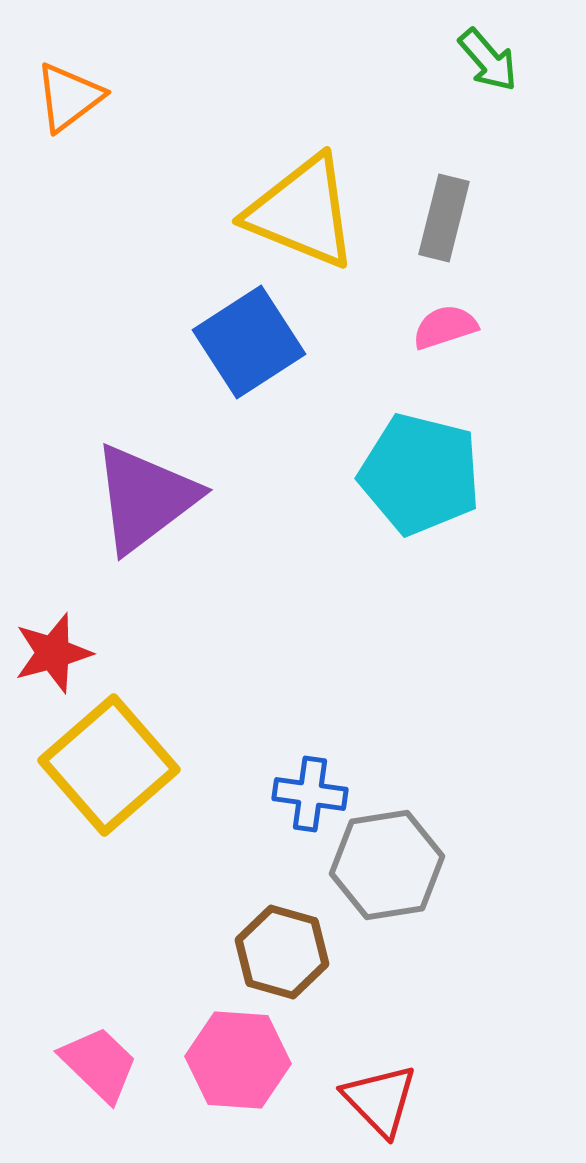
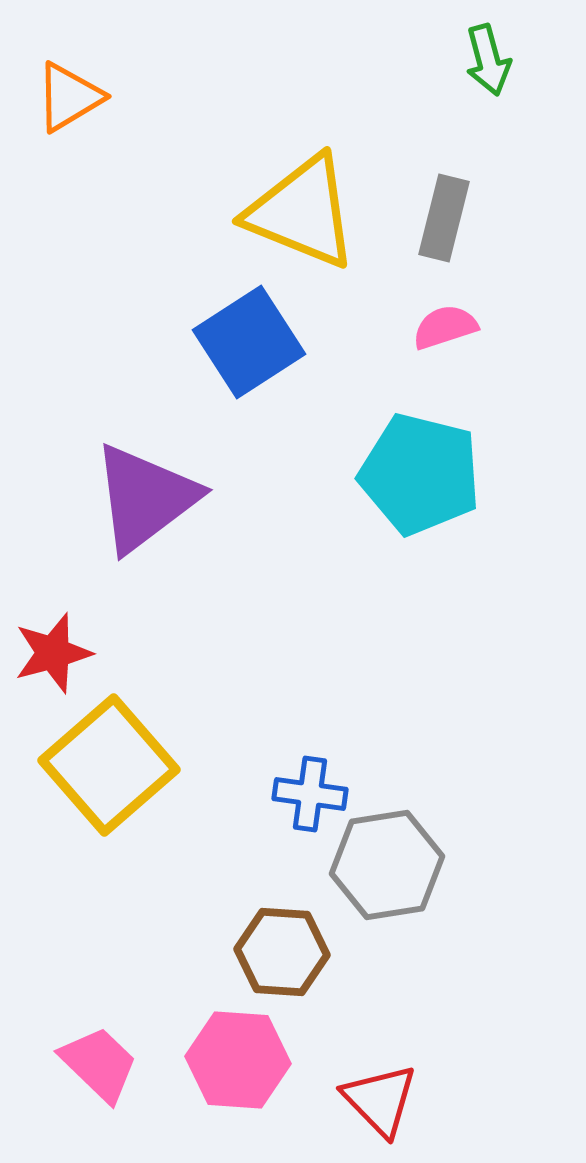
green arrow: rotated 26 degrees clockwise
orange triangle: rotated 6 degrees clockwise
brown hexagon: rotated 12 degrees counterclockwise
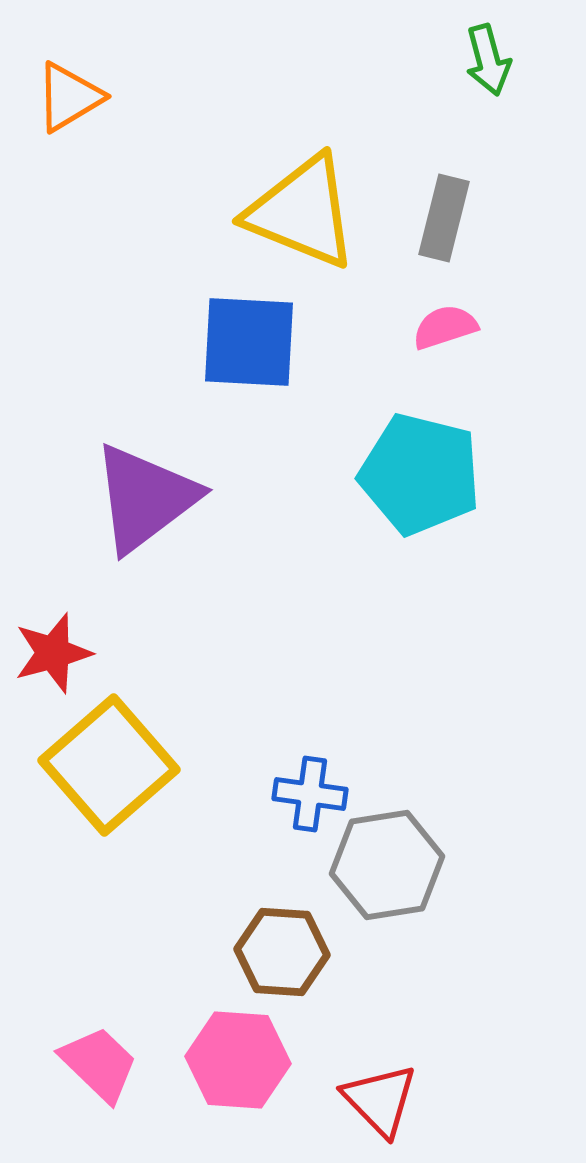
blue square: rotated 36 degrees clockwise
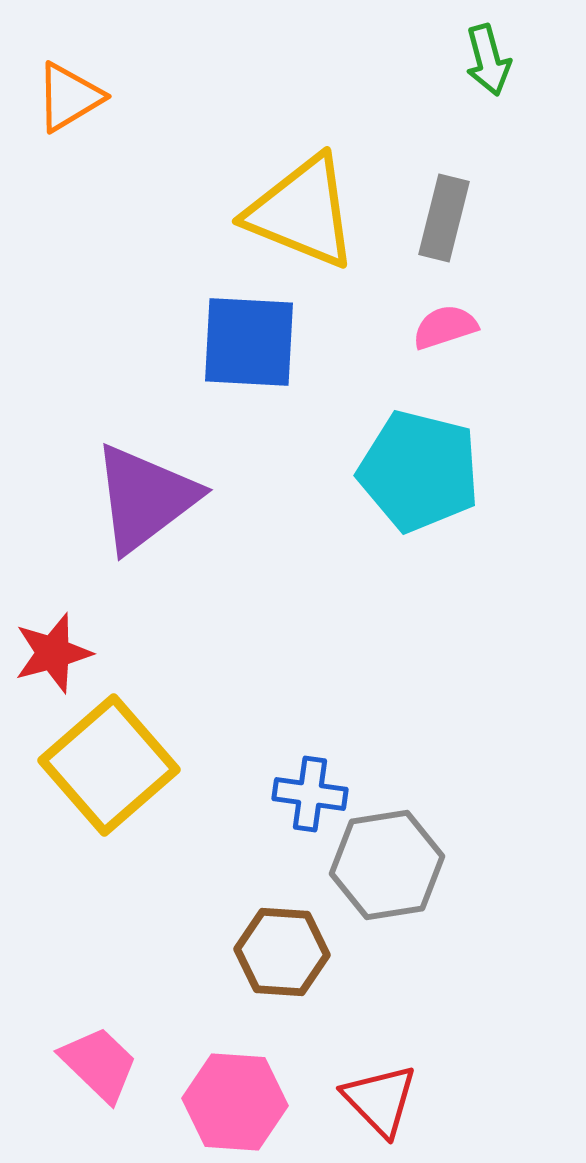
cyan pentagon: moved 1 px left, 3 px up
pink hexagon: moved 3 px left, 42 px down
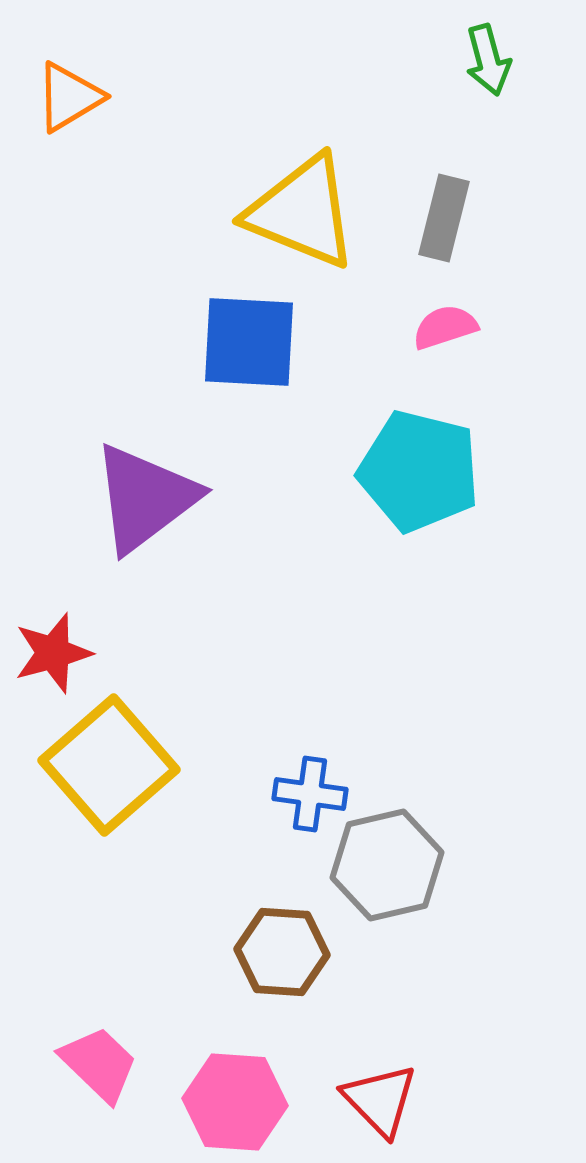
gray hexagon: rotated 4 degrees counterclockwise
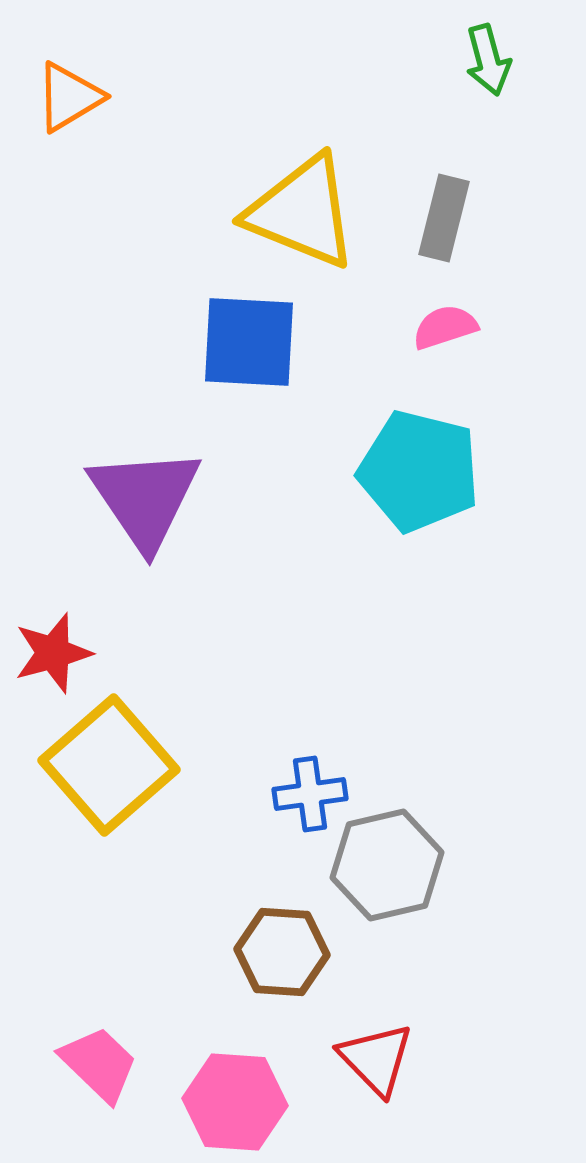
purple triangle: rotated 27 degrees counterclockwise
blue cross: rotated 16 degrees counterclockwise
red triangle: moved 4 px left, 41 px up
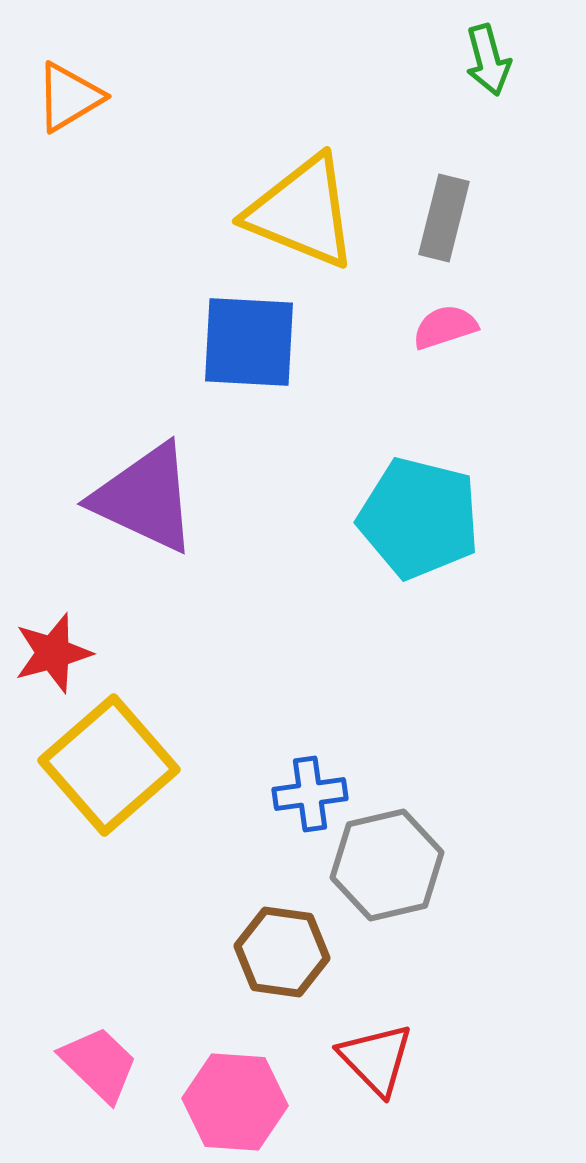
cyan pentagon: moved 47 px down
purple triangle: rotated 31 degrees counterclockwise
brown hexagon: rotated 4 degrees clockwise
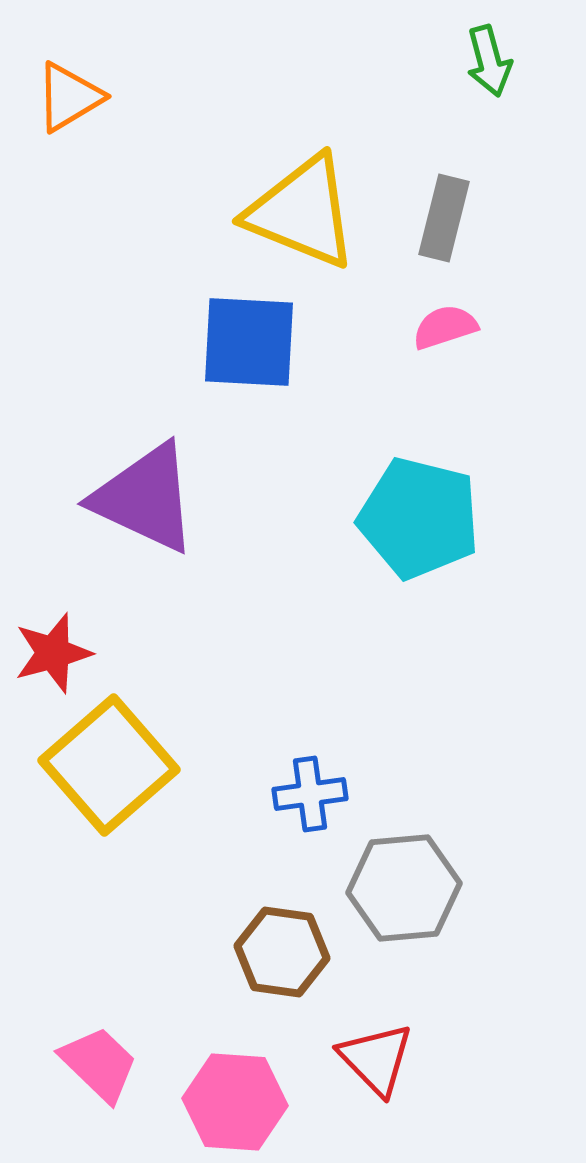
green arrow: moved 1 px right, 1 px down
gray hexagon: moved 17 px right, 23 px down; rotated 8 degrees clockwise
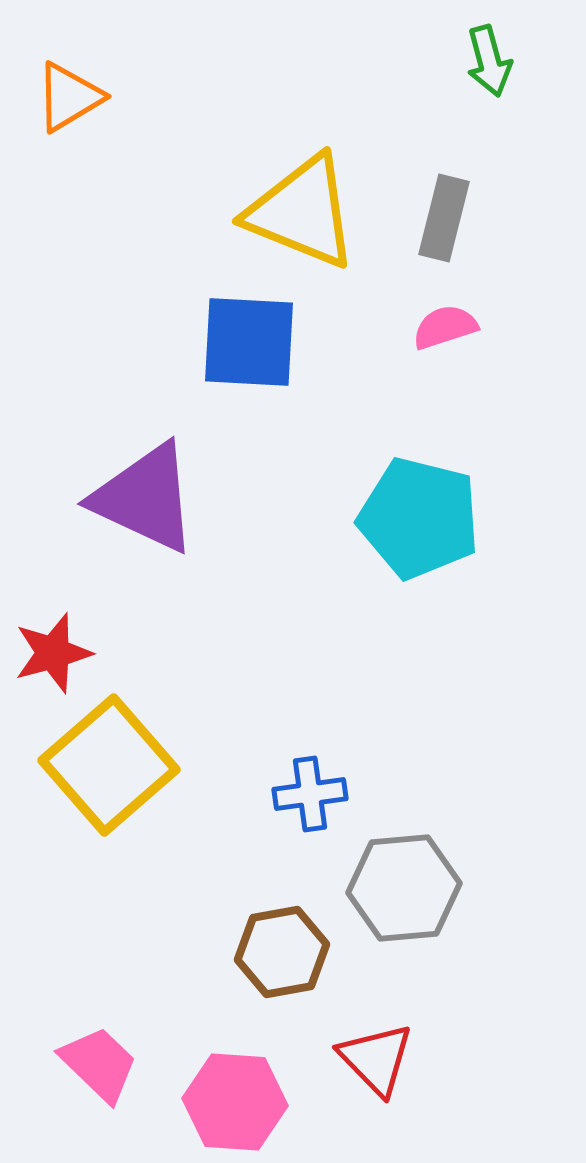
brown hexagon: rotated 18 degrees counterclockwise
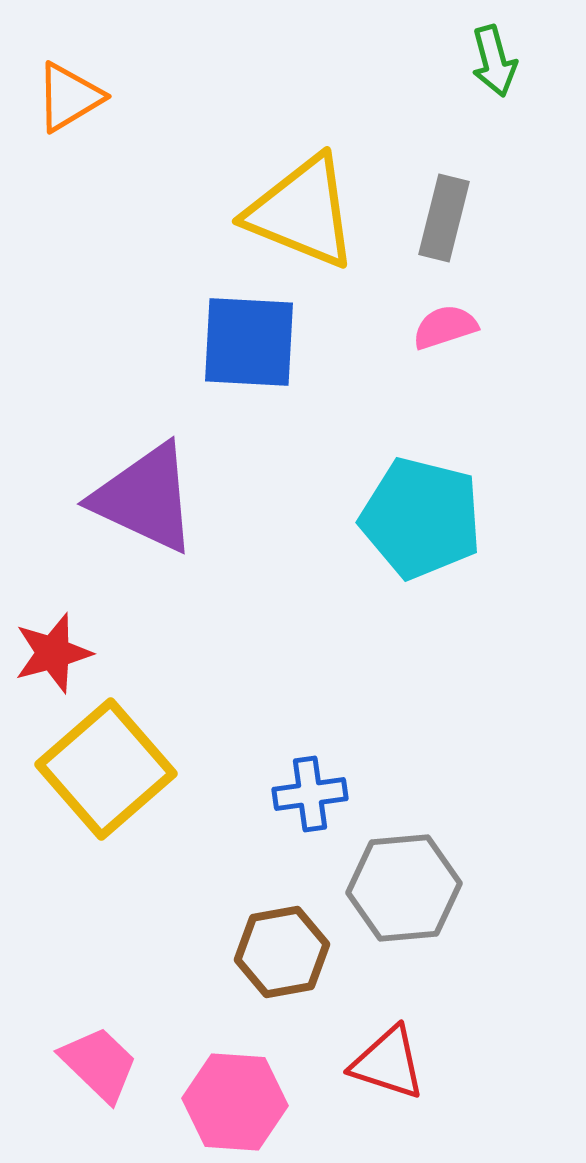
green arrow: moved 5 px right
cyan pentagon: moved 2 px right
yellow square: moved 3 px left, 4 px down
red triangle: moved 12 px right, 4 px down; rotated 28 degrees counterclockwise
